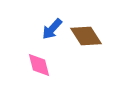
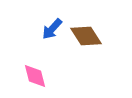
pink diamond: moved 4 px left, 11 px down
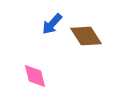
blue arrow: moved 5 px up
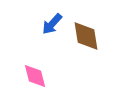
brown diamond: rotated 24 degrees clockwise
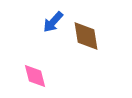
blue arrow: moved 1 px right, 2 px up
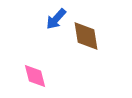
blue arrow: moved 3 px right, 3 px up
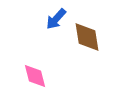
brown diamond: moved 1 px right, 1 px down
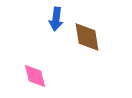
blue arrow: rotated 35 degrees counterclockwise
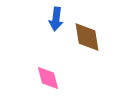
pink diamond: moved 13 px right, 2 px down
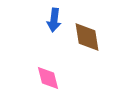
blue arrow: moved 2 px left, 1 px down
